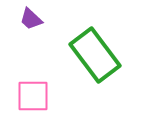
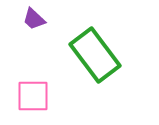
purple trapezoid: moved 3 px right
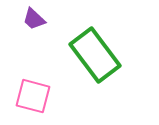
pink square: rotated 15 degrees clockwise
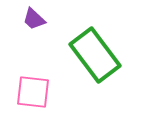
pink square: moved 4 px up; rotated 9 degrees counterclockwise
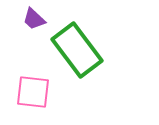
green rectangle: moved 18 px left, 5 px up
